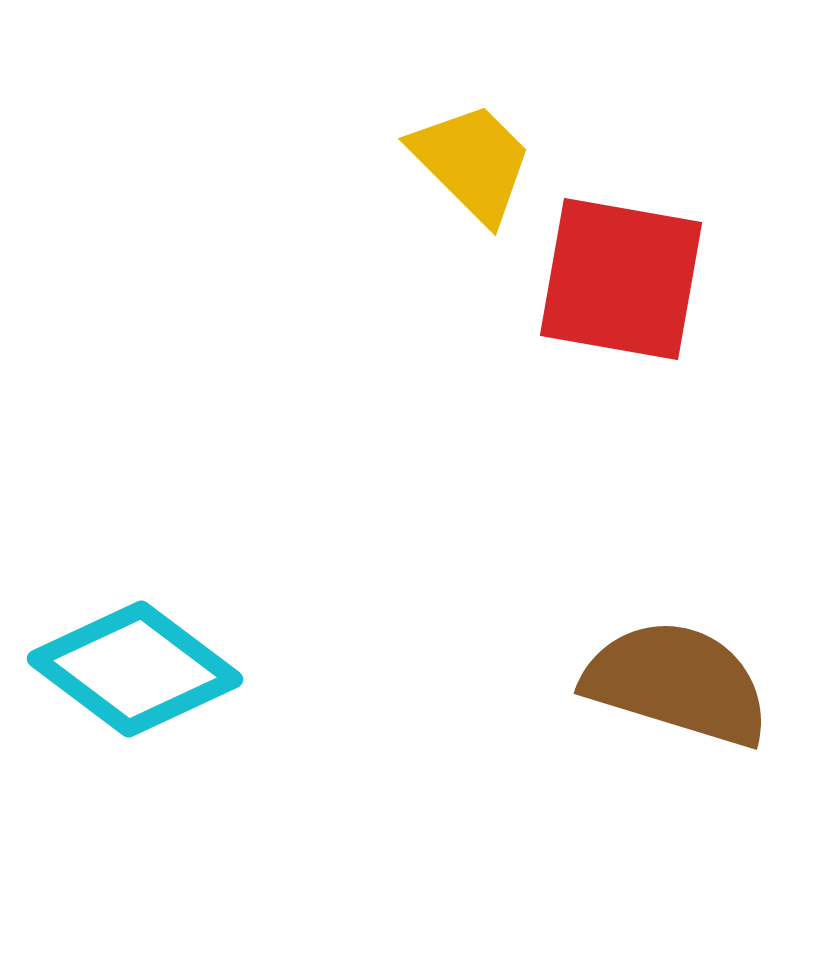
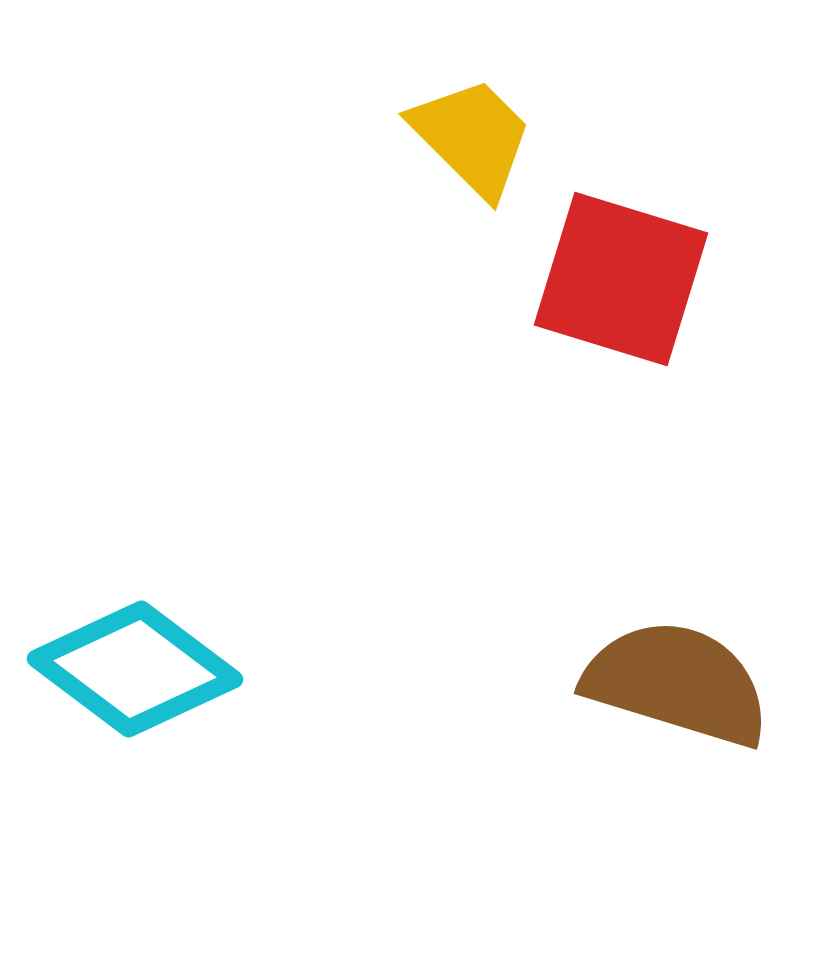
yellow trapezoid: moved 25 px up
red square: rotated 7 degrees clockwise
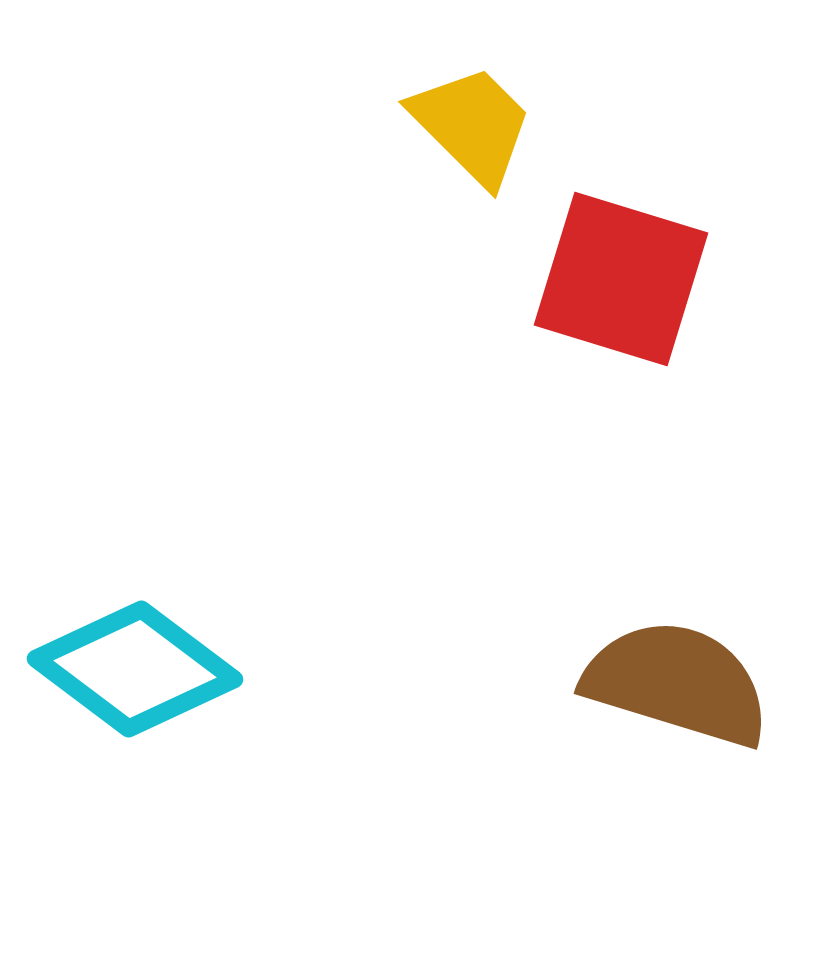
yellow trapezoid: moved 12 px up
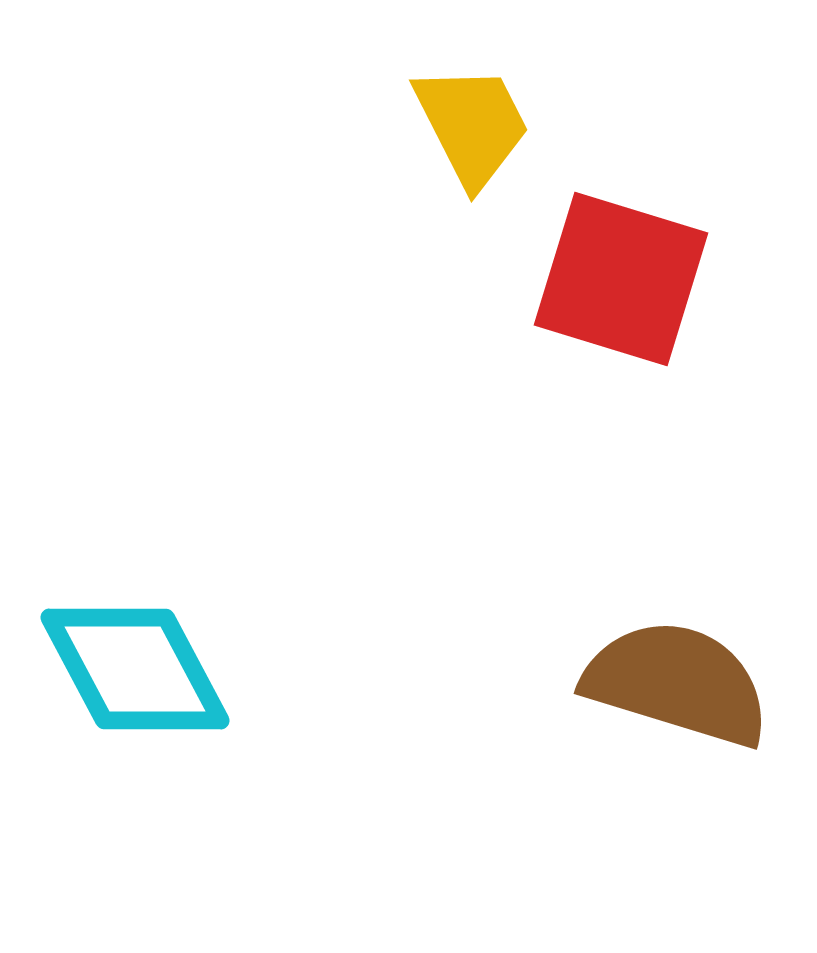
yellow trapezoid: rotated 18 degrees clockwise
cyan diamond: rotated 25 degrees clockwise
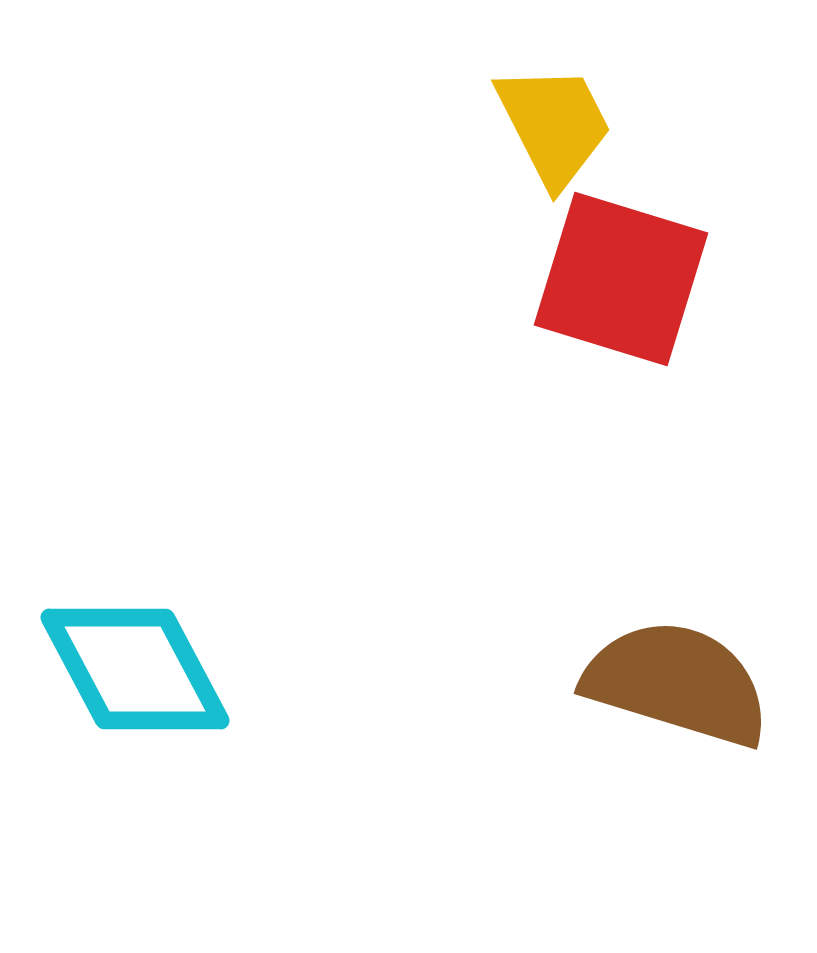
yellow trapezoid: moved 82 px right
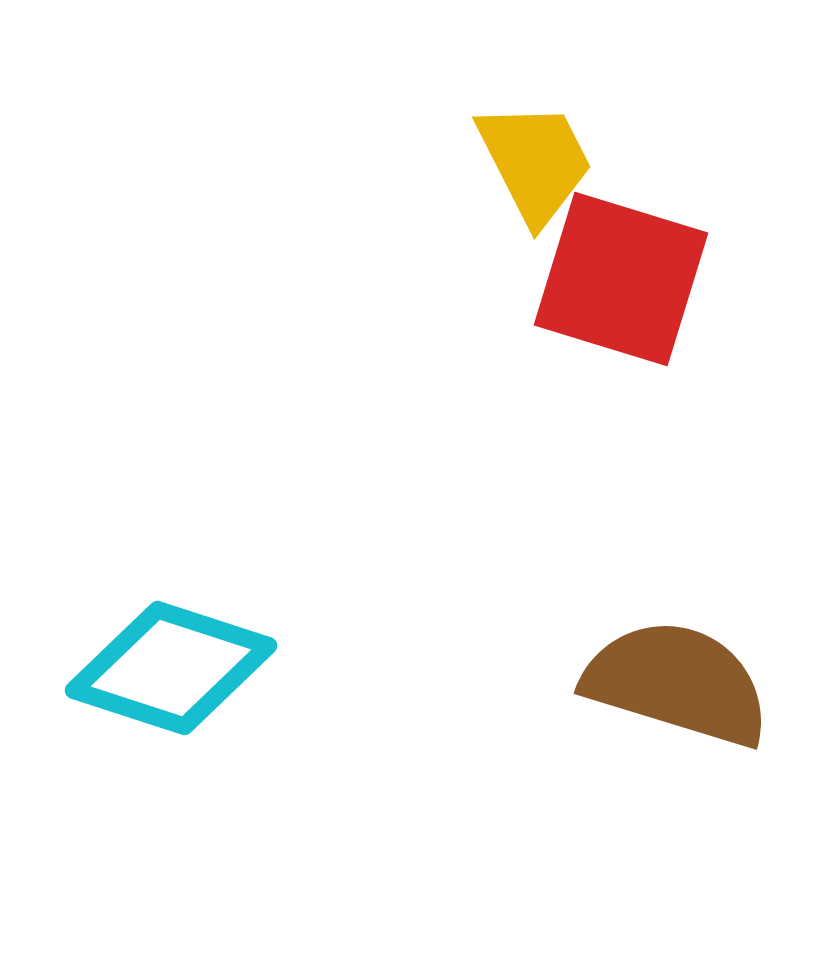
yellow trapezoid: moved 19 px left, 37 px down
cyan diamond: moved 36 px right, 1 px up; rotated 44 degrees counterclockwise
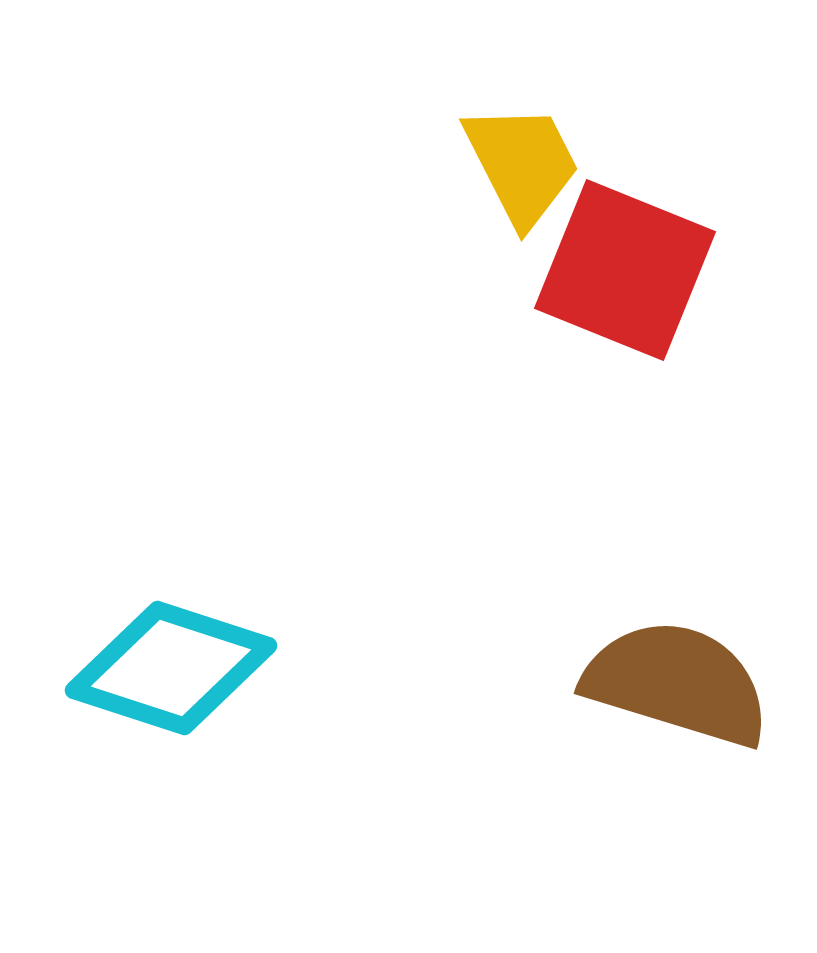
yellow trapezoid: moved 13 px left, 2 px down
red square: moved 4 px right, 9 px up; rotated 5 degrees clockwise
